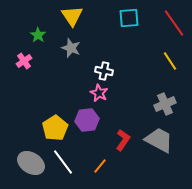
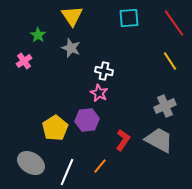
gray cross: moved 2 px down
white line: moved 4 px right, 10 px down; rotated 60 degrees clockwise
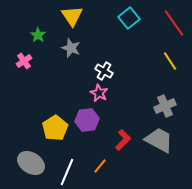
cyan square: rotated 35 degrees counterclockwise
white cross: rotated 18 degrees clockwise
red L-shape: rotated 10 degrees clockwise
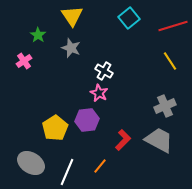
red line: moved 1 px left, 3 px down; rotated 72 degrees counterclockwise
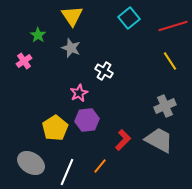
pink star: moved 20 px left; rotated 18 degrees clockwise
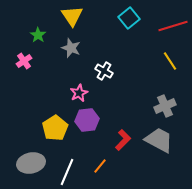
gray ellipse: rotated 44 degrees counterclockwise
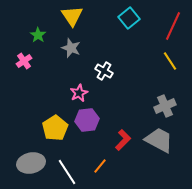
red line: rotated 48 degrees counterclockwise
white line: rotated 56 degrees counterclockwise
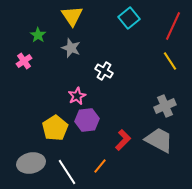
pink star: moved 2 px left, 3 px down
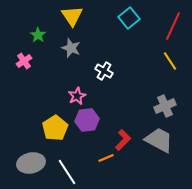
orange line: moved 6 px right, 8 px up; rotated 28 degrees clockwise
